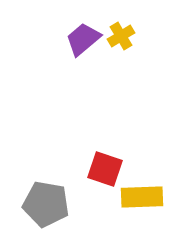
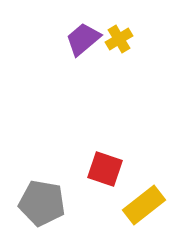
yellow cross: moved 2 px left, 3 px down
yellow rectangle: moved 2 px right, 8 px down; rotated 36 degrees counterclockwise
gray pentagon: moved 4 px left, 1 px up
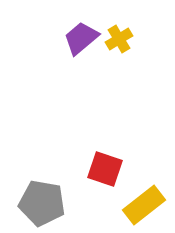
purple trapezoid: moved 2 px left, 1 px up
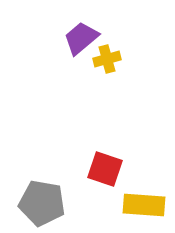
yellow cross: moved 12 px left, 20 px down; rotated 16 degrees clockwise
yellow rectangle: rotated 42 degrees clockwise
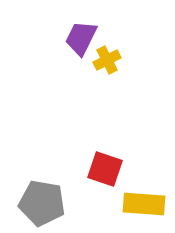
purple trapezoid: rotated 24 degrees counterclockwise
yellow cross: moved 1 px down; rotated 12 degrees counterclockwise
yellow rectangle: moved 1 px up
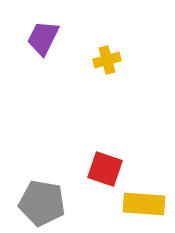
purple trapezoid: moved 38 px left
yellow cross: rotated 12 degrees clockwise
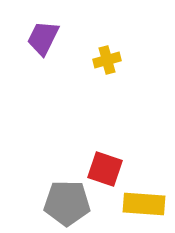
gray pentagon: moved 25 px right; rotated 9 degrees counterclockwise
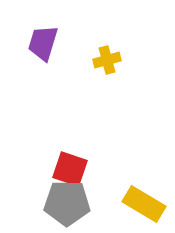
purple trapezoid: moved 5 px down; rotated 9 degrees counterclockwise
red square: moved 35 px left
yellow rectangle: rotated 27 degrees clockwise
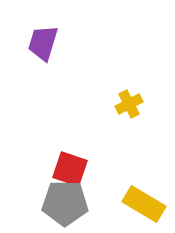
yellow cross: moved 22 px right, 44 px down; rotated 12 degrees counterclockwise
gray pentagon: moved 2 px left
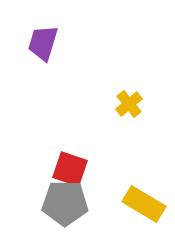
yellow cross: rotated 12 degrees counterclockwise
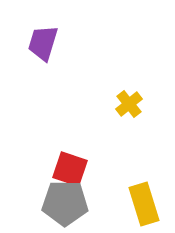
yellow rectangle: rotated 42 degrees clockwise
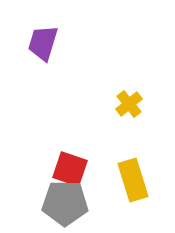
yellow rectangle: moved 11 px left, 24 px up
